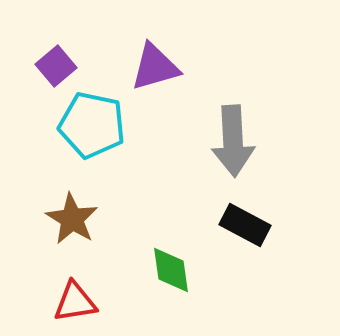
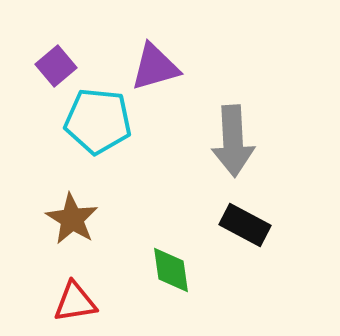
cyan pentagon: moved 6 px right, 4 px up; rotated 6 degrees counterclockwise
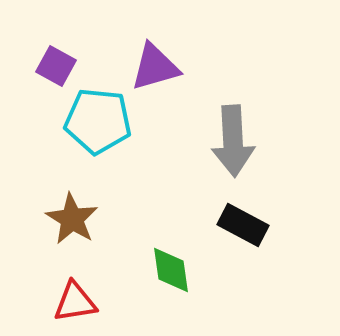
purple square: rotated 21 degrees counterclockwise
black rectangle: moved 2 px left
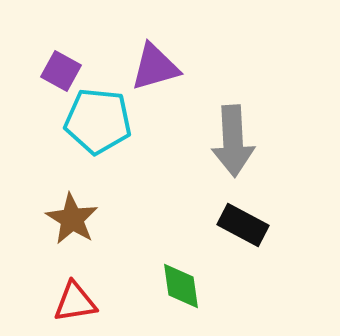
purple square: moved 5 px right, 5 px down
green diamond: moved 10 px right, 16 px down
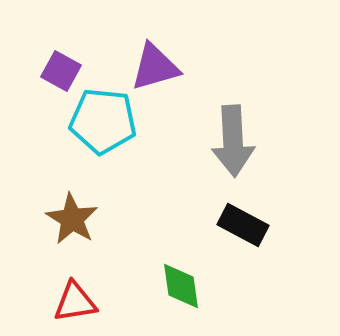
cyan pentagon: moved 5 px right
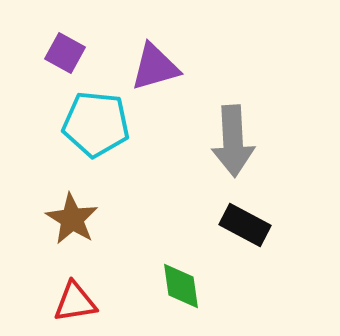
purple square: moved 4 px right, 18 px up
cyan pentagon: moved 7 px left, 3 px down
black rectangle: moved 2 px right
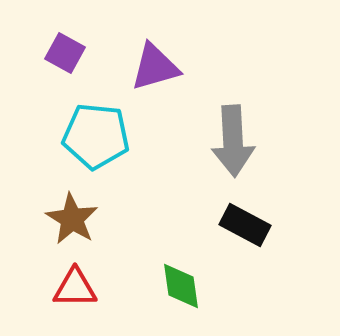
cyan pentagon: moved 12 px down
red triangle: moved 14 px up; rotated 9 degrees clockwise
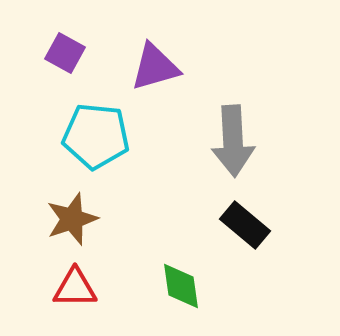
brown star: rotated 22 degrees clockwise
black rectangle: rotated 12 degrees clockwise
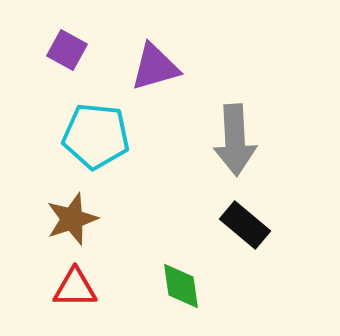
purple square: moved 2 px right, 3 px up
gray arrow: moved 2 px right, 1 px up
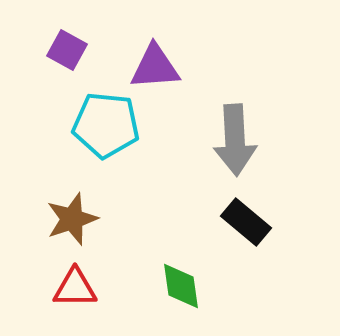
purple triangle: rotated 12 degrees clockwise
cyan pentagon: moved 10 px right, 11 px up
black rectangle: moved 1 px right, 3 px up
